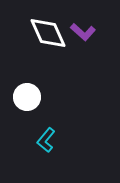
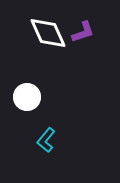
purple L-shape: rotated 60 degrees counterclockwise
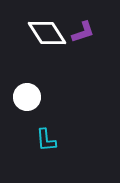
white diamond: moved 1 px left; rotated 9 degrees counterclockwise
cyan L-shape: rotated 45 degrees counterclockwise
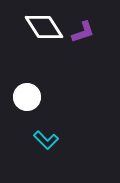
white diamond: moved 3 px left, 6 px up
cyan L-shape: rotated 40 degrees counterclockwise
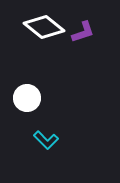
white diamond: rotated 18 degrees counterclockwise
white circle: moved 1 px down
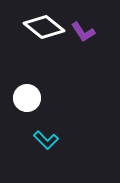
purple L-shape: rotated 75 degrees clockwise
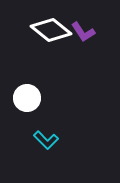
white diamond: moved 7 px right, 3 px down
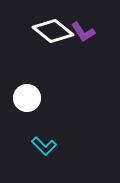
white diamond: moved 2 px right, 1 px down
cyan L-shape: moved 2 px left, 6 px down
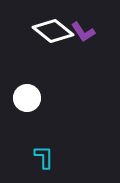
cyan L-shape: moved 11 px down; rotated 135 degrees counterclockwise
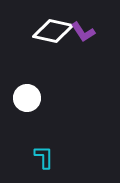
white diamond: rotated 27 degrees counterclockwise
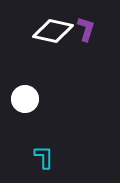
purple L-shape: moved 3 px right, 3 px up; rotated 130 degrees counterclockwise
white circle: moved 2 px left, 1 px down
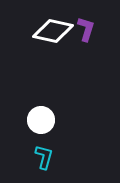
white circle: moved 16 px right, 21 px down
cyan L-shape: rotated 15 degrees clockwise
